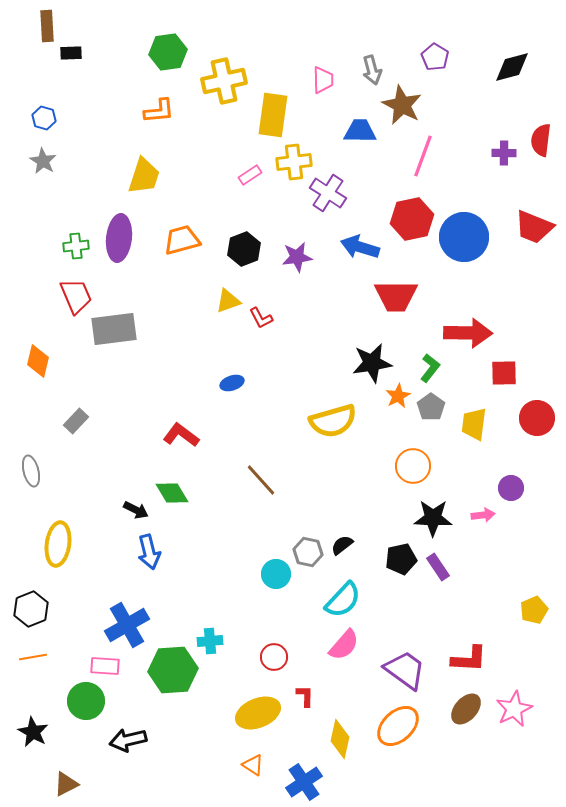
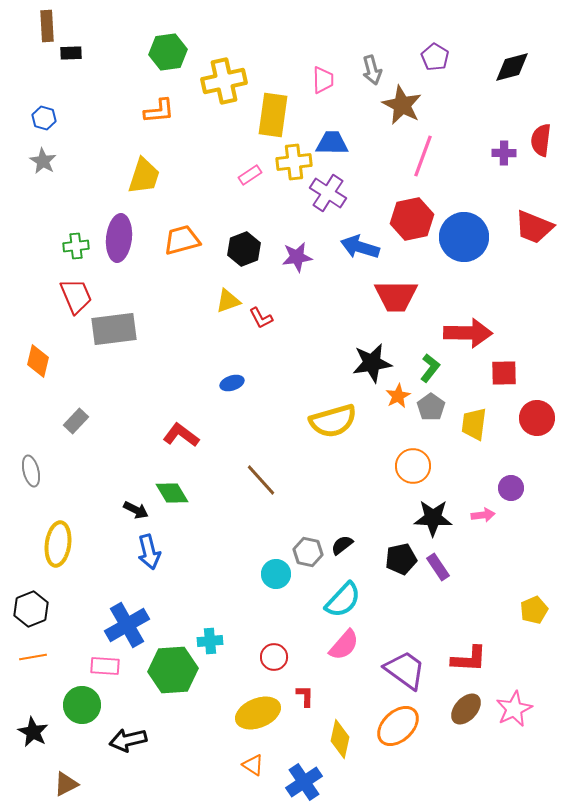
blue trapezoid at (360, 131): moved 28 px left, 12 px down
green circle at (86, 701): moved 4 px left, 4 px down
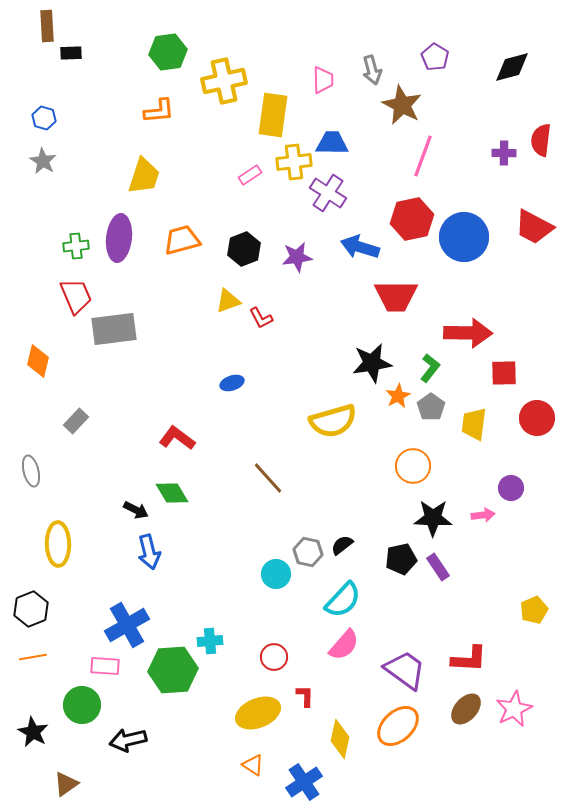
red trapezoid at (534, 227): rotated 6 degrees clockwise
red L-shape at (181, 435): moved 4 px left, 3 px down
brown line at (261, 480): moved 7 px right, 2 px up
yellow ellipse at (58, 544): rotated 9 degrees counterclockwise
brown triangle at (66, 784): rotated 8 degrees counterclockwise
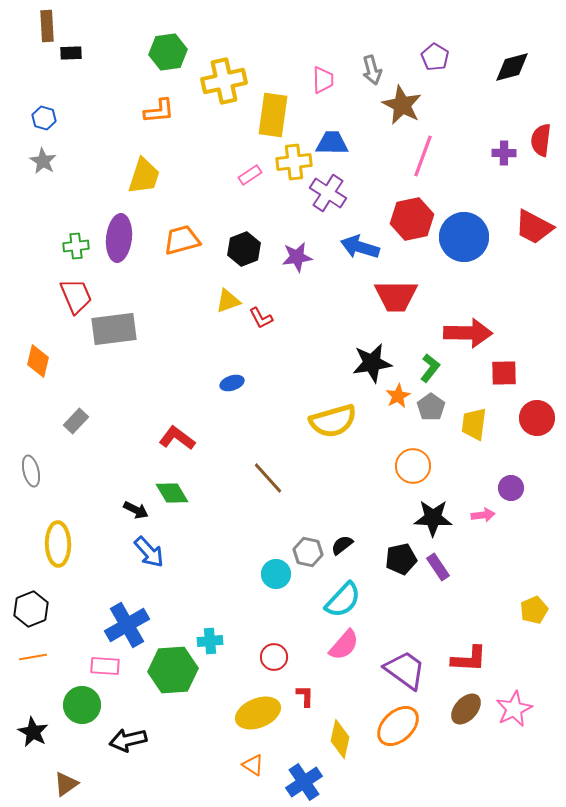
blue arrow at (149, 552): rotated 28 degrees counterclockwise
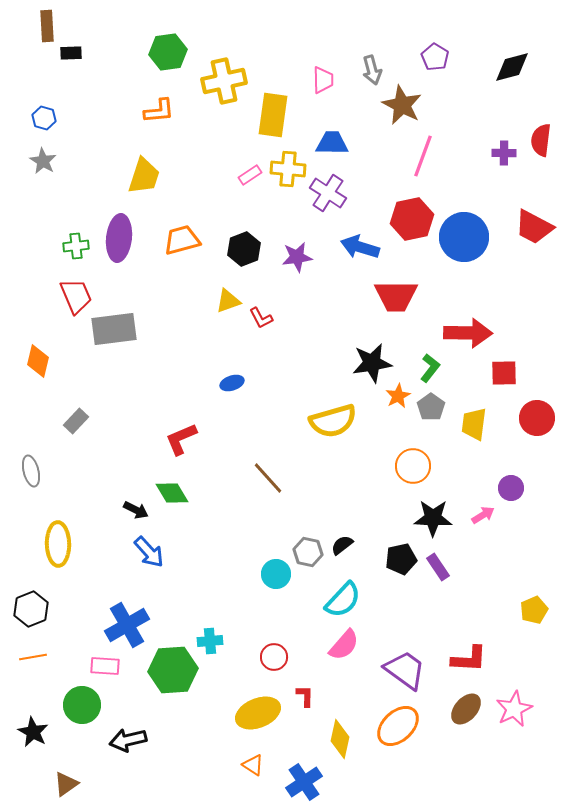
yellow cross at (294, 162): moved 6 px left, 7 px down; rotated 12 degrees clockwise
red L-shape at (177, 438): moved 4 px right, 1 px down; rotated 60 degrees counterclockwise
pink arrow at (483, 515): rotated 25 degrees counterclockwise
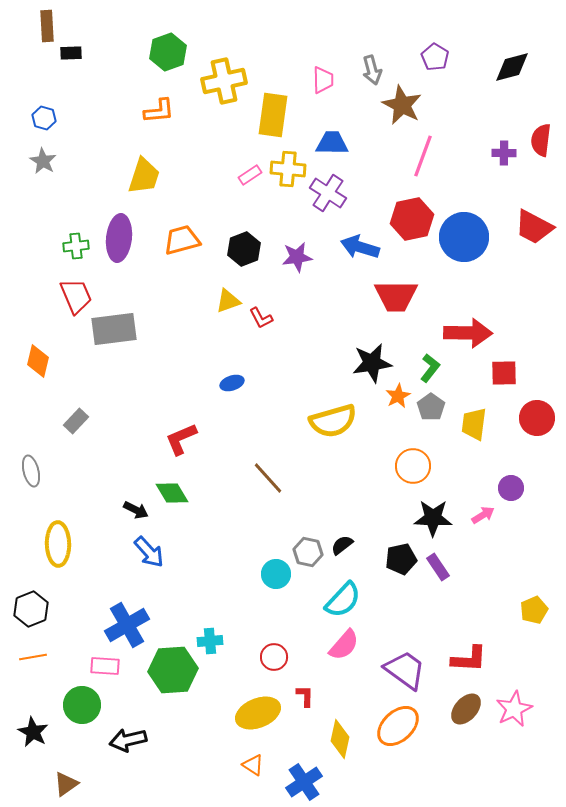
green hexagon at (168, 52): rotated 12 degrees counterclockwise
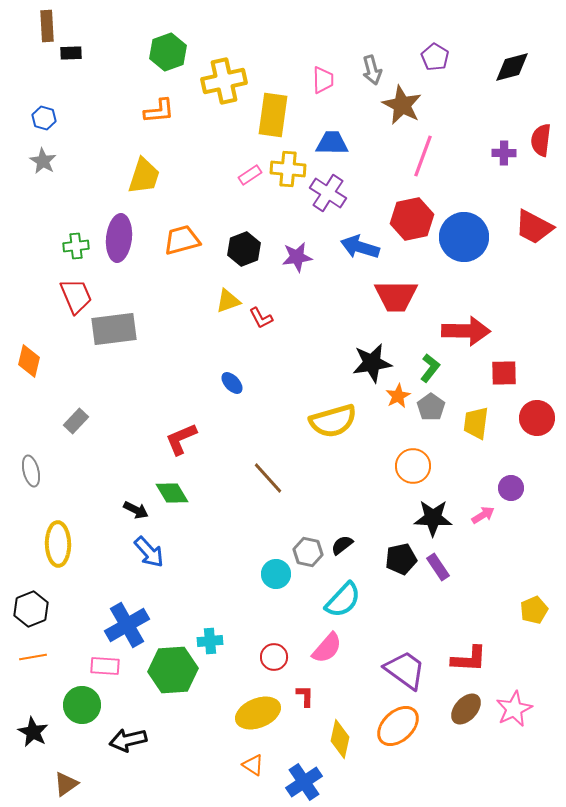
red arrow at (468, 333): moved 2 px left, 2 px up
orange diamond at (38, 361): moved 9 px left
blue ellipse at (232, 383): rotated 65 degrees clockwise
yellow trapezoid at (474, 424): moved 2 px right, 1 px up
pink semicircle at (344, 645): moved 17 px left, 3 px down
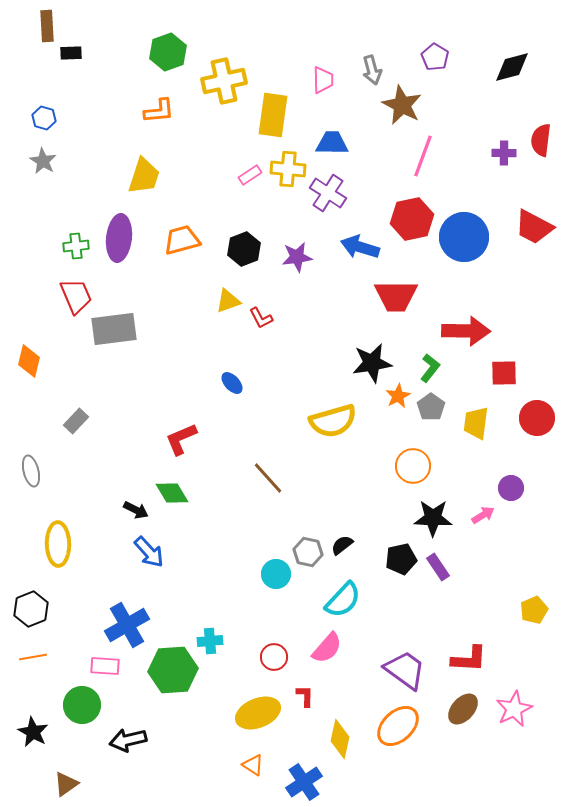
brown ellipse at (466, 709): moved 3 px left
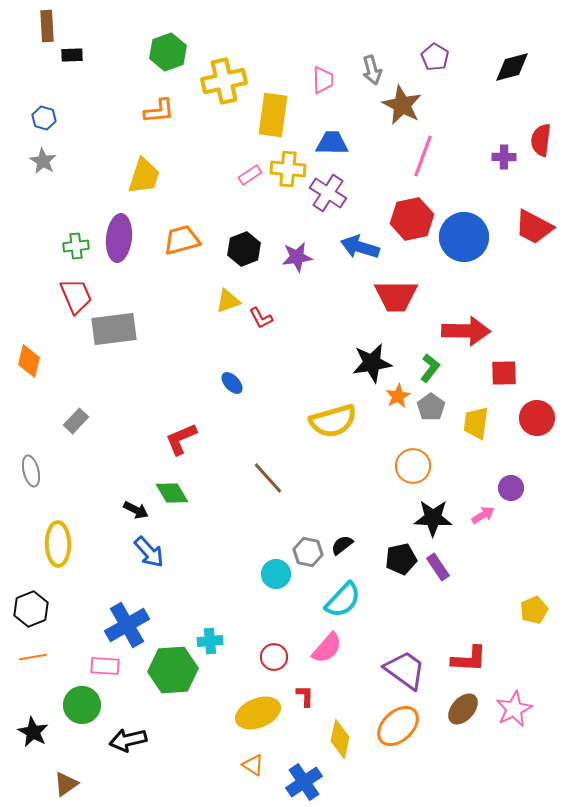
black rectangle at (71, 53): moved 1 px right, 2 px down
purple cross at (504, 153): moved 4 px down
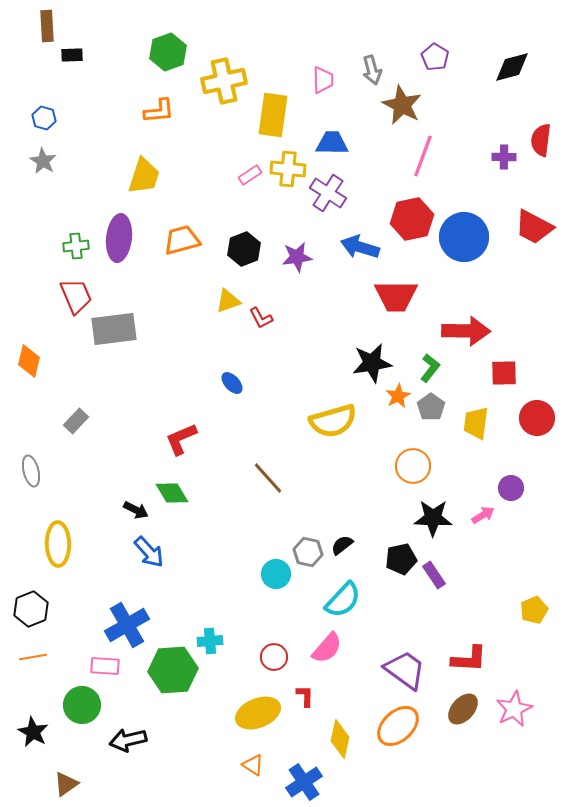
purple rectangle at (438, 567): moved 4 px left, 8 px down
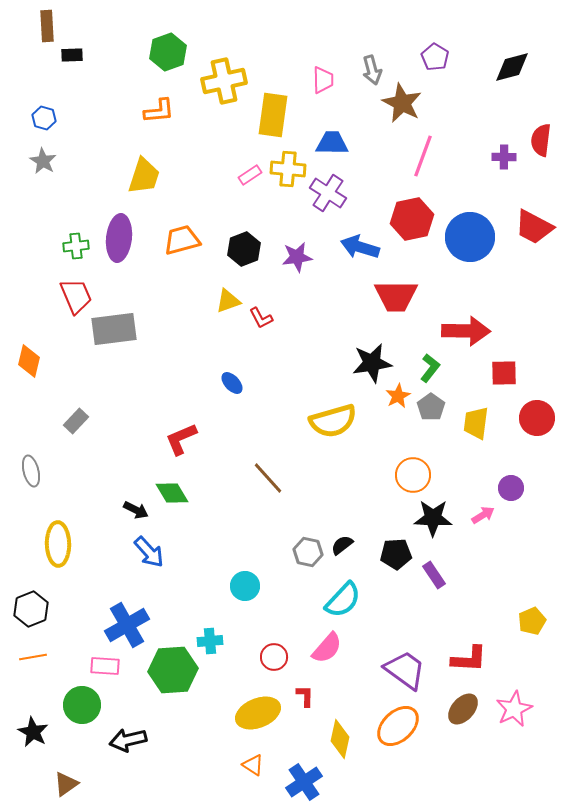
brown star at (402, 105): moved 2 px up
blue circle at (464, 237): moved 6 px right
orange circle at (413, 466): moved 9 px down
black pentagon at (401, 559): moved 5 px left, 5 px up; rotated 8 degrees clockwise
cyan circle at (276, 574): moved 31 px left, 12 px down
yellow pentagon at (534, 610): moved 2 px left, 11 px down
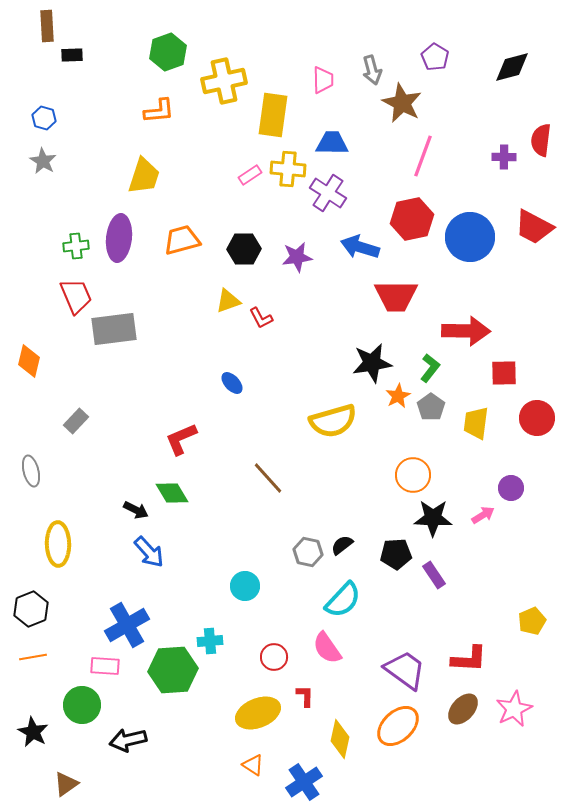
black hexagon at (244, 249): rotated 20 degrees clockwise
pink semicircle at (327, 648): rotated 104 degrees clockwise
